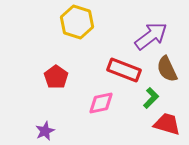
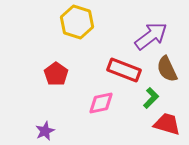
red pentagon: moved 3 px up
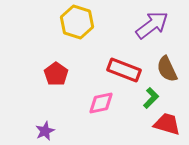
purple arrow: moved 1 px right, 11 px up
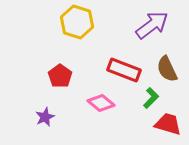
red pentagon: moved 4 px right, 2 px down
pink diamond: rotated 52 degrees clockwise
red trapezoid: moved 1 px right
purple star: moved 14 px up
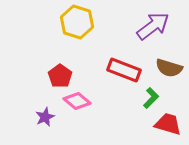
purple arrow: moved 1 px right, 1 px down
brown semicircle: moved 2 px right, 1 px up; rotated 48 degrees counterclockwise
pink diamond: moved 24 px left, 2 px up
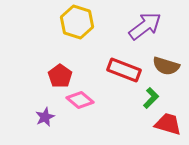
purple arrow: moved 8 px left
brown semicircle: moved 3 px left, 2 px up
pink diamond: moved 3 px right, 1 px up
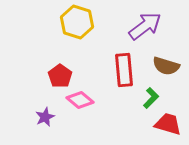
red rectangle: rotated 64 degrees clockwise
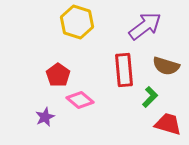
red pentagon: moved 2 px left, 1 px up
green L-shape: moved 1 px left, 1 px up
